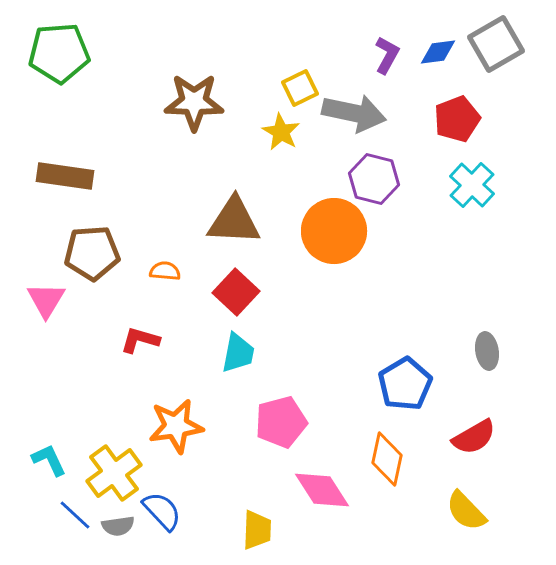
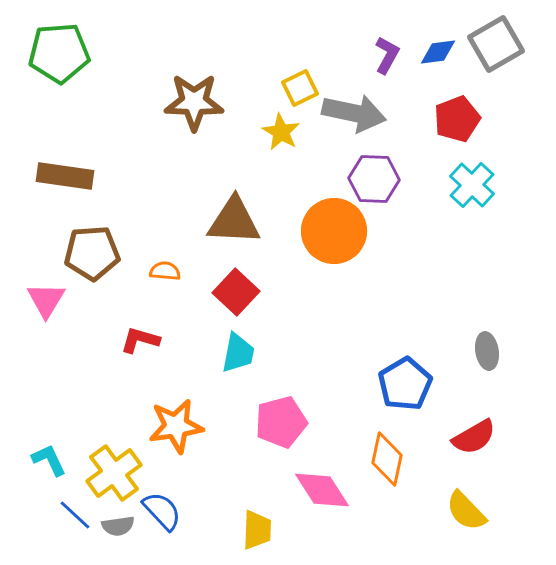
purple hexagon: rotated 12 degrees counterclockwise
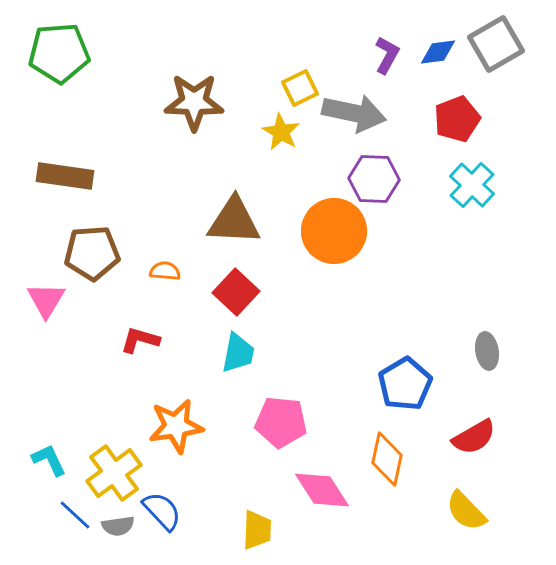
pink pentagon: rotated 21 degrees clockwise
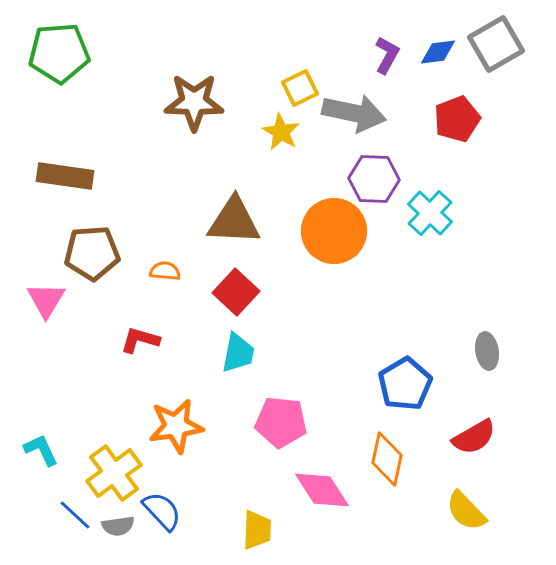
cyan cross: moved 42 px left, 28 px down
cyan L-shape: moved 8 px left, 10 px up
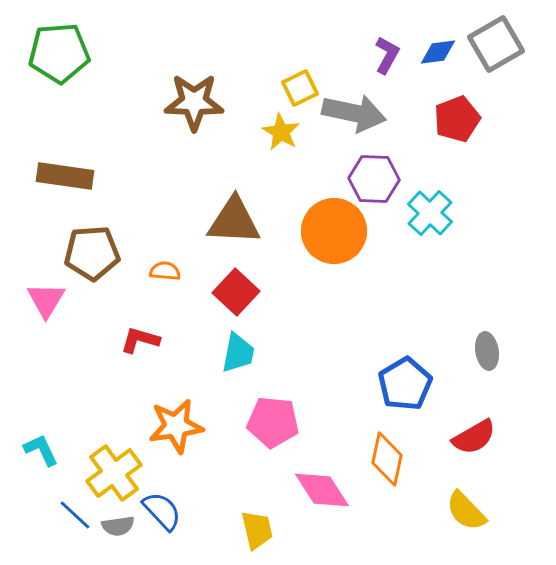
pink pentagon: moved 8 px left
yellow trapezoid: rotated 15 degrees counterclockwise
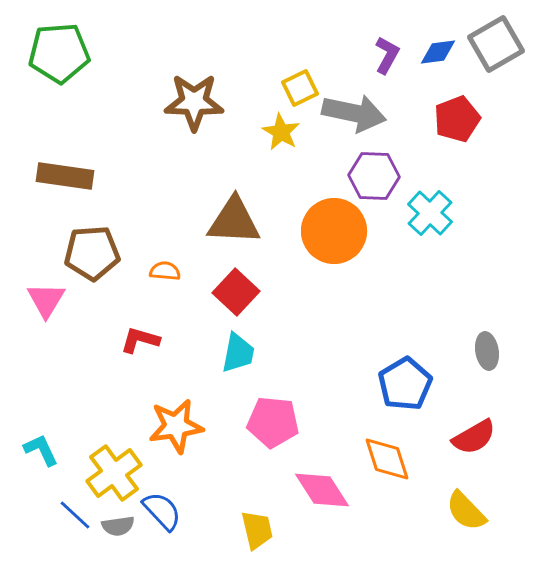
purple hexagon: moved 3 px up
orange diamond: rotated 30 degrees counterclockwise
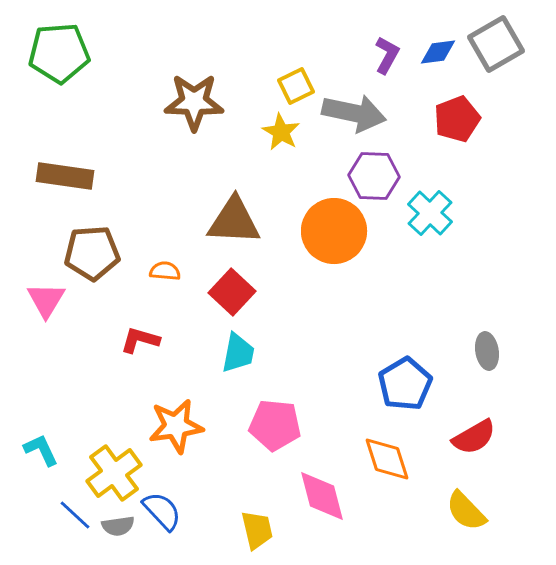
yellow square: moved 4 px left, 2 px up
red square: moved 4 px left
pink pentagon: moved 2 px right, 3 px down
pink diamond: moved 6 px down; rotated 18 degrees clockwise
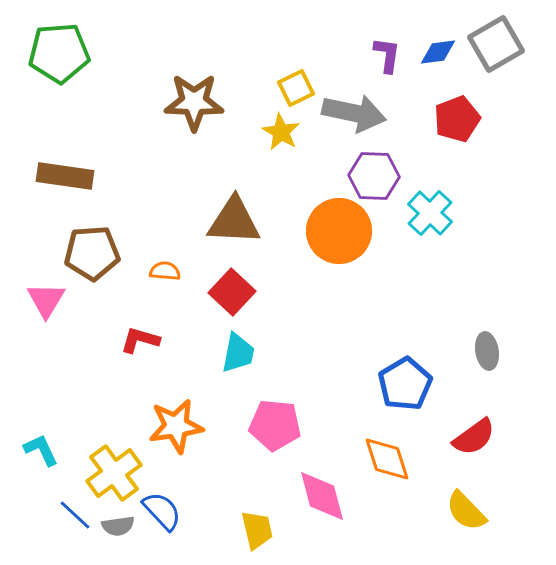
purple L-shape: rotated 21 degrees counterclockwise
yellow square: moved 2 px down
orange circle: moved 5 px right
red semicircle: rotated 6 degrees counterclockwise
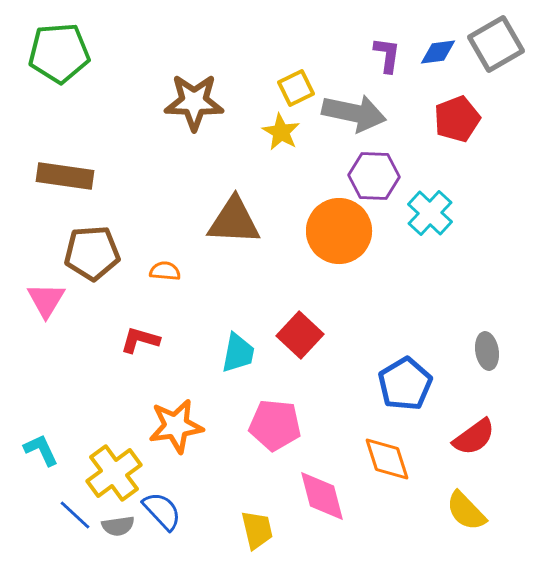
red square: moved 68 px right, 43 px down
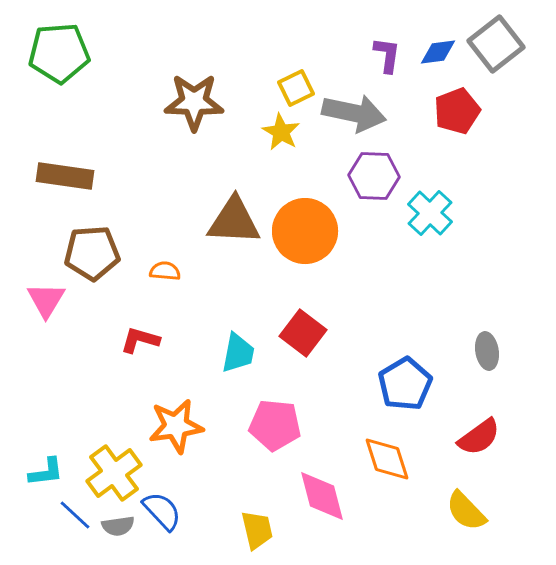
gray square: rotated 8 degrees counterclockwise
red pentagon: moved 8 px up
orange circle: moved 34 px left
red square: moved 3 px right, 2 px up; rotated 6 degrees counterclockwise
red semicircle: moved 5 px right
cyan L-shape: moved 5 px right, 22 px down; rotated 108 degrees clockwise
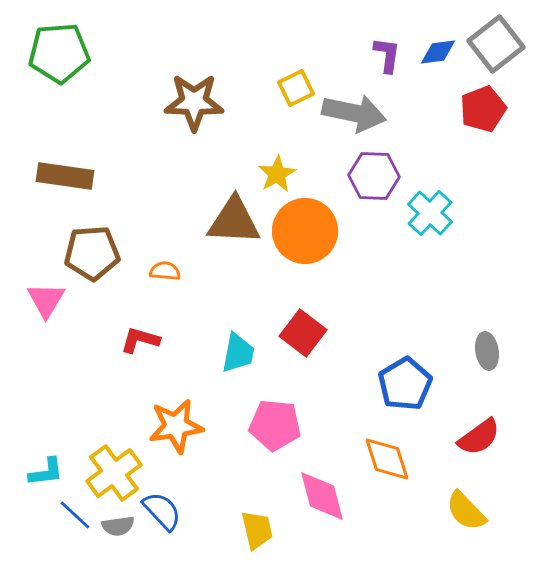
red pentagon: moved 26 px right, 2 px up
yellow star: moved 4 px left, 42 px down; rotated 12 degrees clockwise
